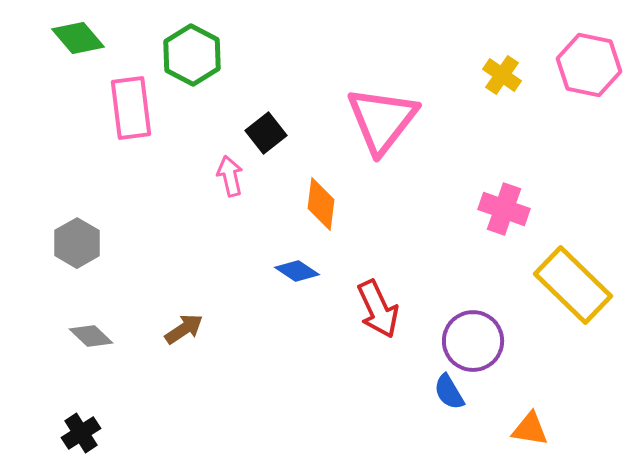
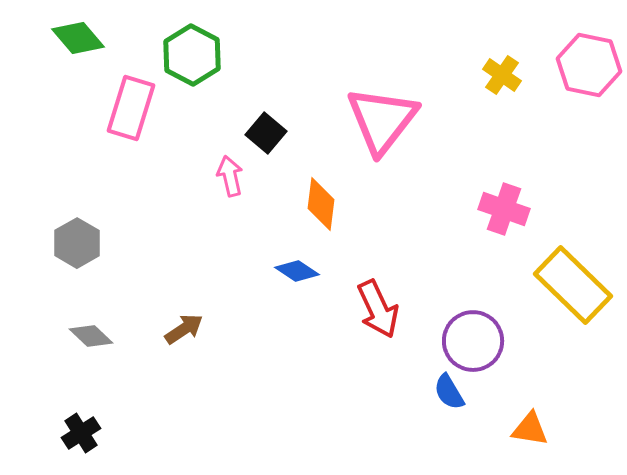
pink rectangle: rotated 24 degrees clockwise
black square: rotated 12 degrees counterclockwise
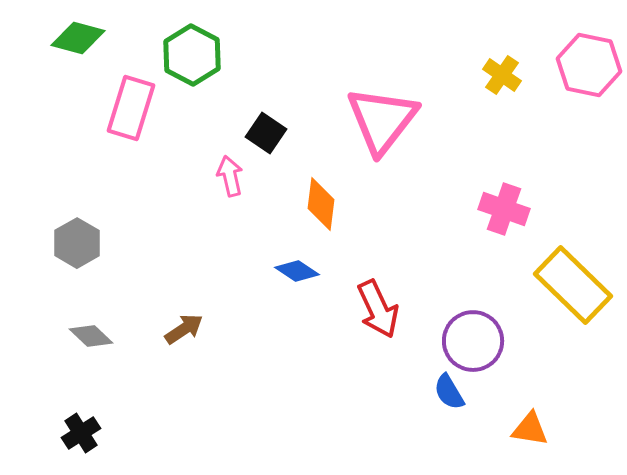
green diamond: rotated 34 degrees counterclockwise
black square: rotated 6 degrees counterclockwise
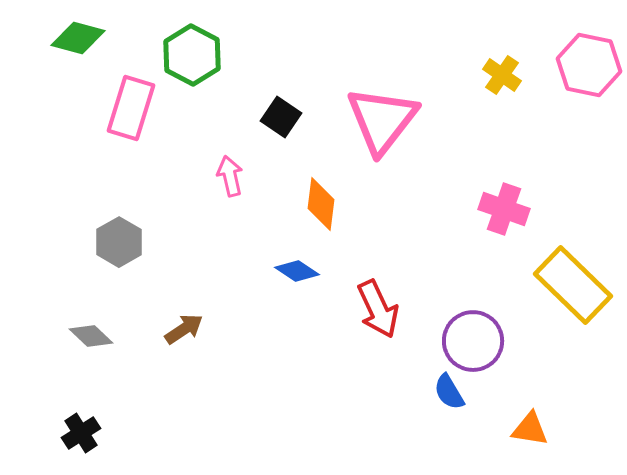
black square: moved 15 px right, 16 px up
gray hexagon: moved 42 px right, 1 px up
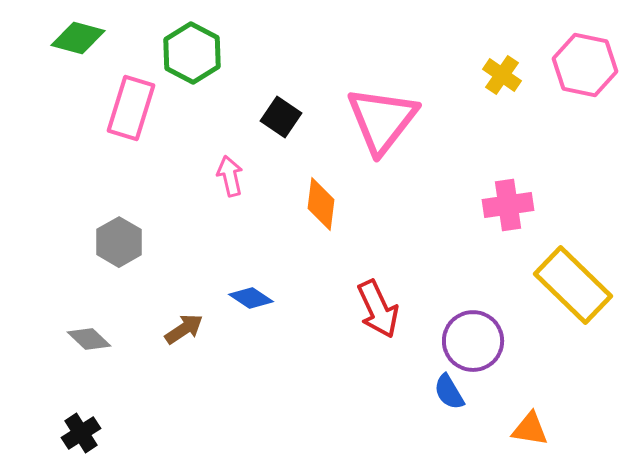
green hexagon: moved 2 px up
pink hexagon: moved 4 px left
pink cross: moved 4 px right, 4 px up; rotated 27 degrees counterclockwise
blue diamond: moved 46 px left, 27 px down
gray diamond: moved 2 px left, 3 px down
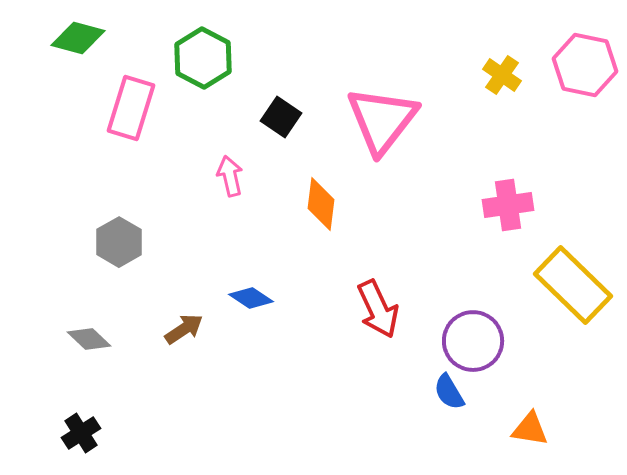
green hexagon: moved 11 px right, 5 px down
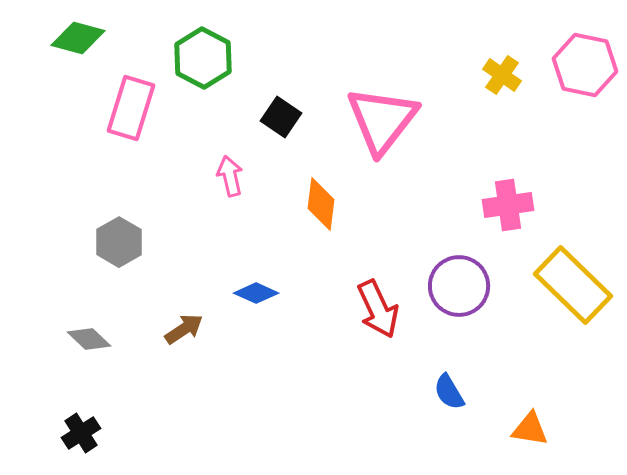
blue diamond: moved 5 px right, 5 px up; rotated 9 degrees counterclockwise
purple circle: moved 14 px left, 55 px up
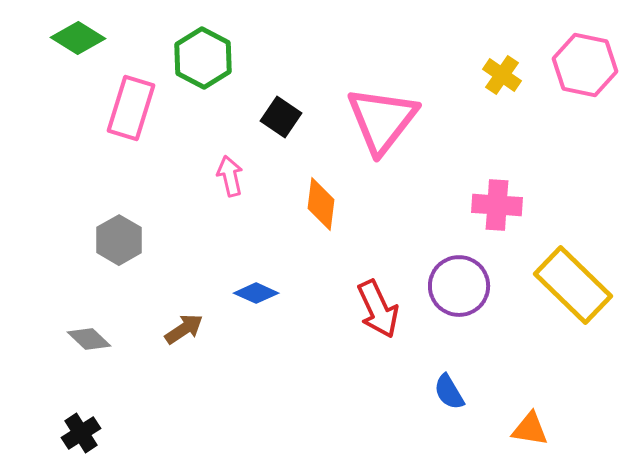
green diamond: rotated 16 degrees clockwise
pink cross: moved 11 px left; rotated 12 degrees clockwise
gray hexagon: moved 2 px up
